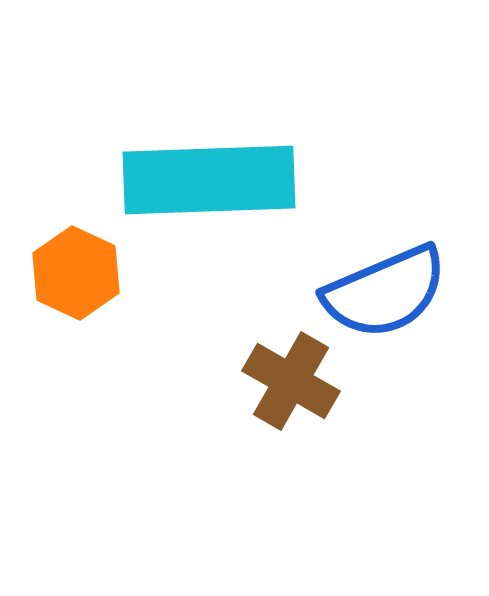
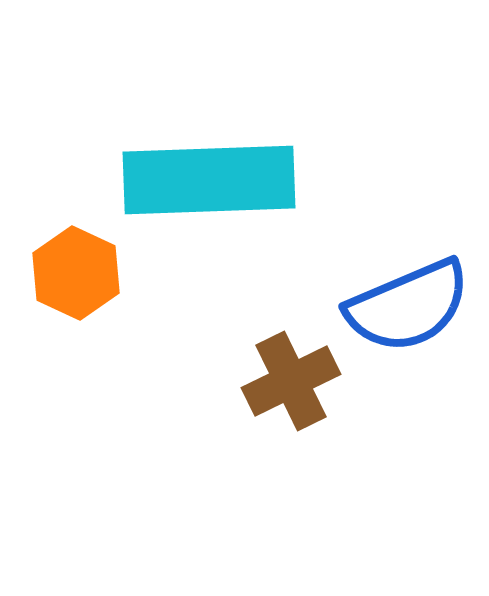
blue semicircle: moved 23 px right, 14 px down
brown cross: rotated 34 degrees clockwise
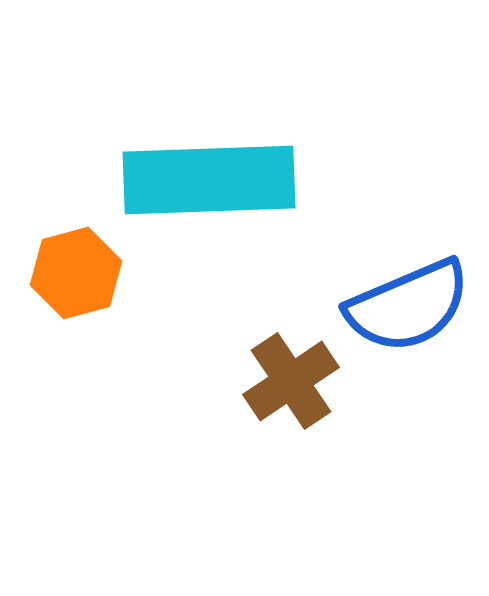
orange hexagon: rotated 20 degrees clockwise
brown cross: rotated 8 degrees counterclockwise
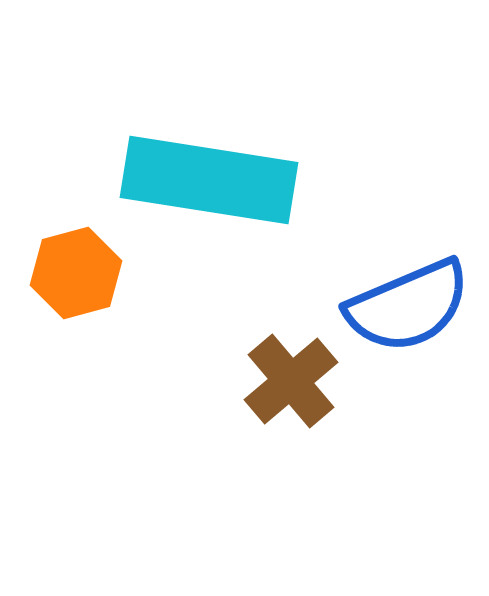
cyan rectangle: rotated 11 degrees clockwise
brown cross: rotated 6 degrees counterclockwise
